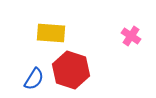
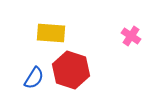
blue semicircle: moved 1 px up
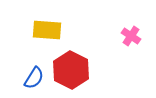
yellow rectangle: moved 4 px left, 3 px up
red hexagon: rotated 9 degrees clockwise
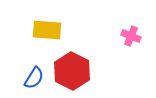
pink cross: rotated 12 degrees counterclockwise
red hexagon: moved 1 px right, 1 px down
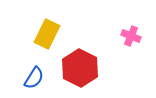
yellow rectangle: moved 4 px down; rotated 68 degrees counterclockwise
red hexagon: moved 8 px right, 3 px up
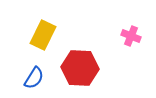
yellow rectangle: moved 4 px left, 1 px down
red hexagon: rotated 24 degrees counterclockwise
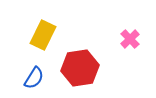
pink cross: moved 1 px left, 3 px down; rotated 24 degrees clockwise
red hexagon: rotated 12 degrees counterclockwise
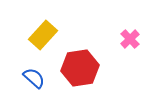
yellow rectangle: rotated 16 degrees clockwise
blue semicircle: rotated 80 degrees counterclockwise
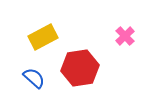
yellow rectangle: moved 2 px down; rotated 20 degrees clockwise
pink cross: moved 5 px left, 3 px up
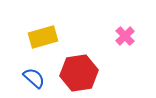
yellow rectangle: rotated 12 degrees clockwise
red hexagon: moved 1 px left, 5 px down
